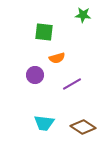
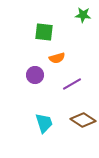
cyan trapezoid: rotated 115 degrees counterclockwise
brown diamond: moved 7 px up
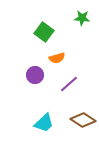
green star: moved 1 px left, 3 px down
green square: rotated 30 degrees clockwise
purple line: moved 3 px left; rotated 12 degrees counterclockwise
cyan trapezoid: rotated 65 degrees clockwise
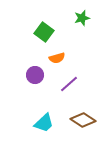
green star: rotated 21 degrees counterclockwise
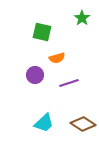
green star: rotated 21 degrees counterclockwise
green square: moved 2 px left; rotated 24 degrees counterclockwise
purple line: moved 1 px up; rotated 24 degrees clockwise
brown diamond: moved 4 px down
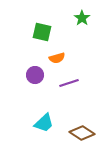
brown diamond: moved 1 px left, 9 px down
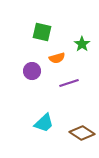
green star: moved 26 px down
purple circle: moved 3 px left, 4 px up
